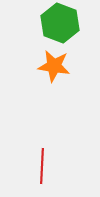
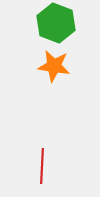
green hexagon: moved 4 px left
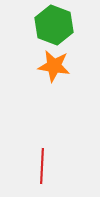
green hexagon: moved 2 px left, 2 px down
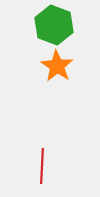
orange star: moved 3 px right; rotated 24 degrees clockwise
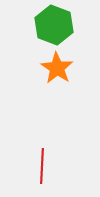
orange star: moved 2 px down
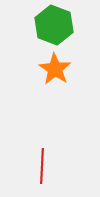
orange star: moved 2 px left, 1 px down
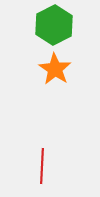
green hexagon: rotated 12 degrees clockwise
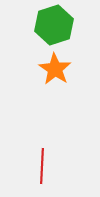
green hexagon: rotated 9 degrees clockwise
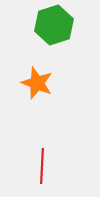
orange star: moved 18 px left, 14 px down; rotated 12 degrees counterclockwise
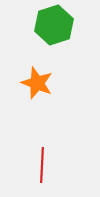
red line: moved 1 px up
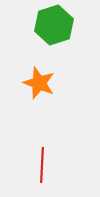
orange star: moved 2 px right
